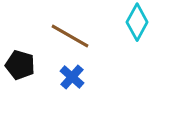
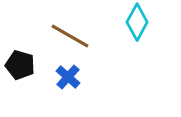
blue cross: moved 4 px left
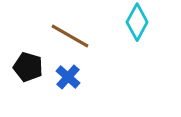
black pentagon: moved 8 px right, 2 px down
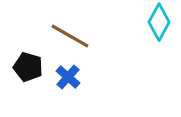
cyan diamond: moved 22 px right
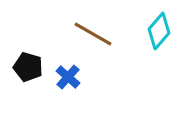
cyan diamond: moved 9 px down; rotated 12 degrees clockwise
brown line: moved 23 px right, 2 px up
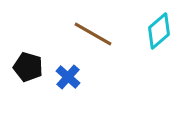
cyan diamond: rotated 9 degrees clockwise
